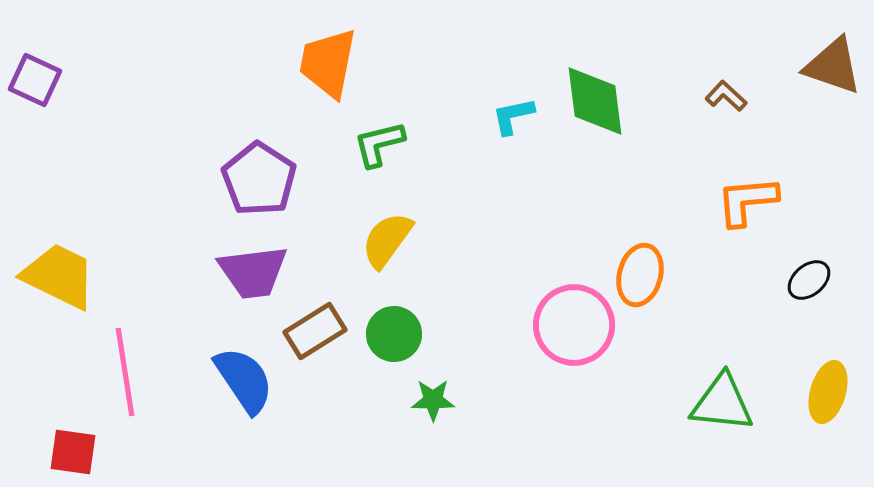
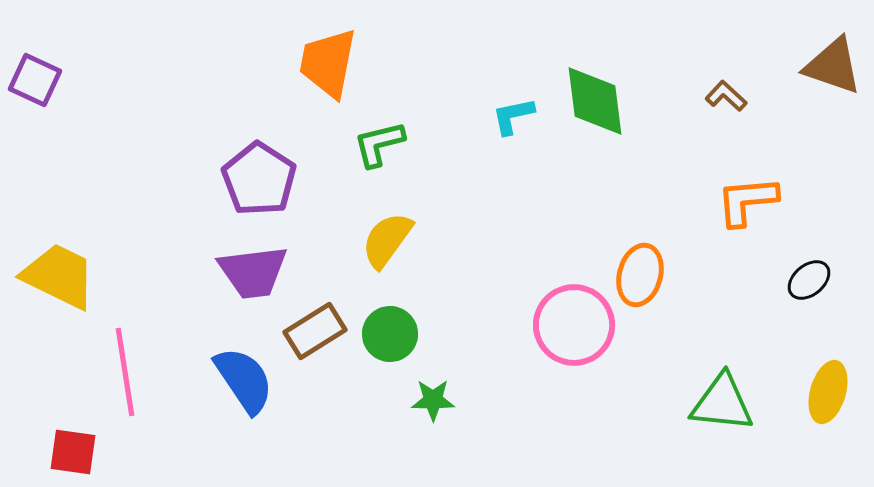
green circle: moved 4 px left
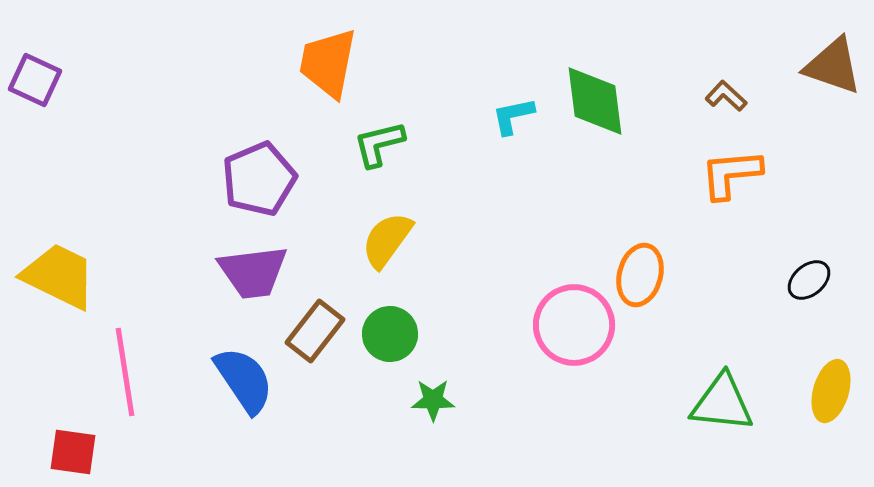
purple pentagon: rotated 16 degrees clockwise
orange L-shape: moved 16 px left, 27 px up
brown rectangle: rotated 20 degrees counterclockwise
yellow ellipse: moved 3 px right, 1 px up
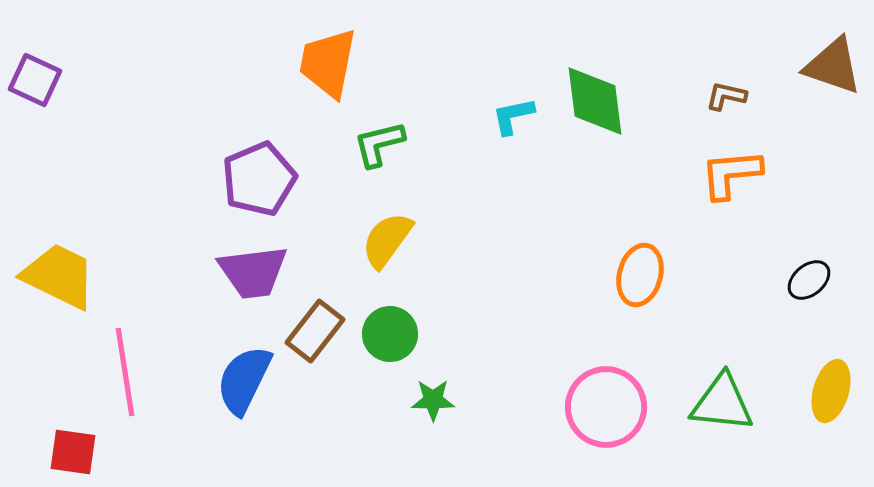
brown L-shape: rotated 30 degrees counterclockwise
pink circle: moved 32 px right, 82 px down
blue semicircle: rotated 120 degrees counterclockwise
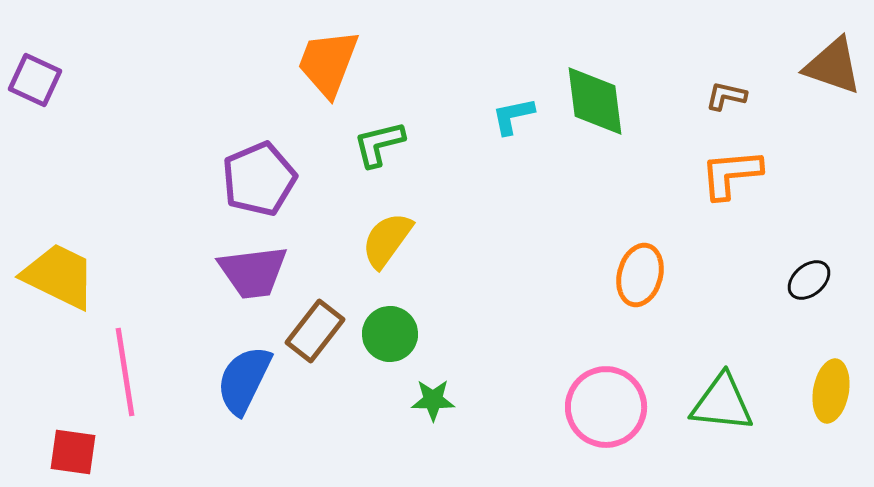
orange trapezoid: rotated 10 degrees clockwise
yellow ellipse: rotated 6 degrees counterclockwise
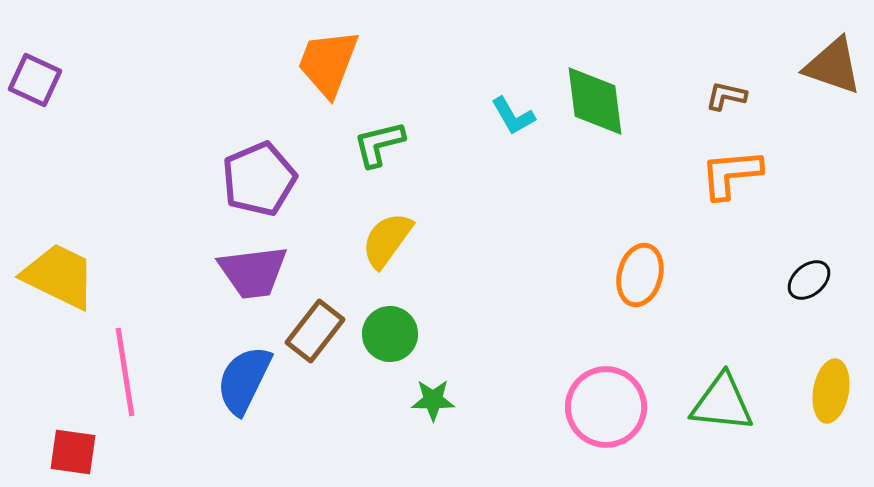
cyan L-shape: rotated 108 degrees counterclockwise
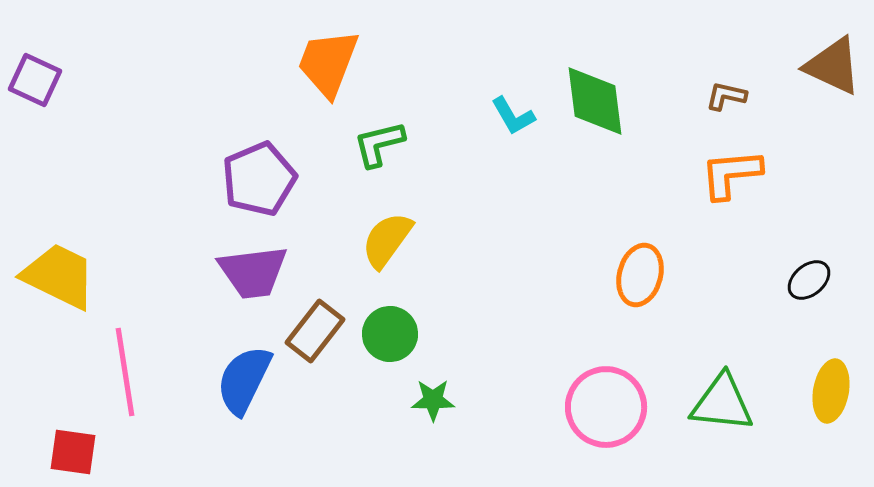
brown triangle: rotated 6 degrees clockwise
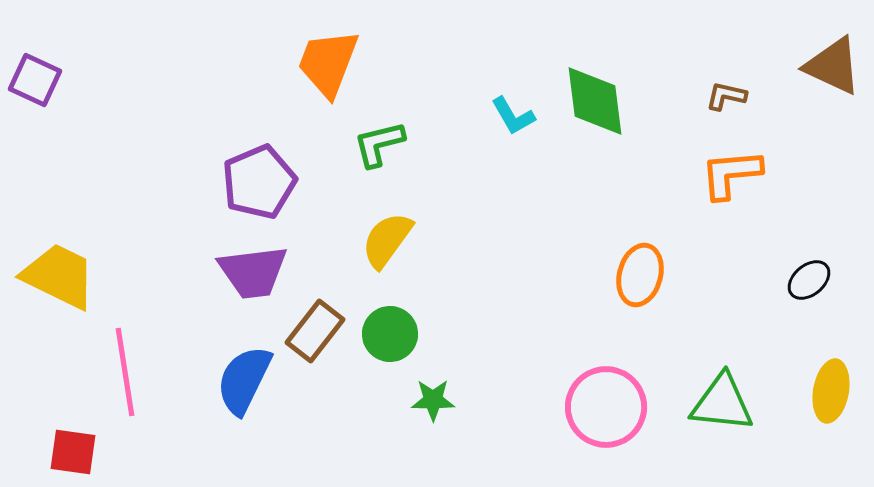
purple pentagon: moved 3 px down
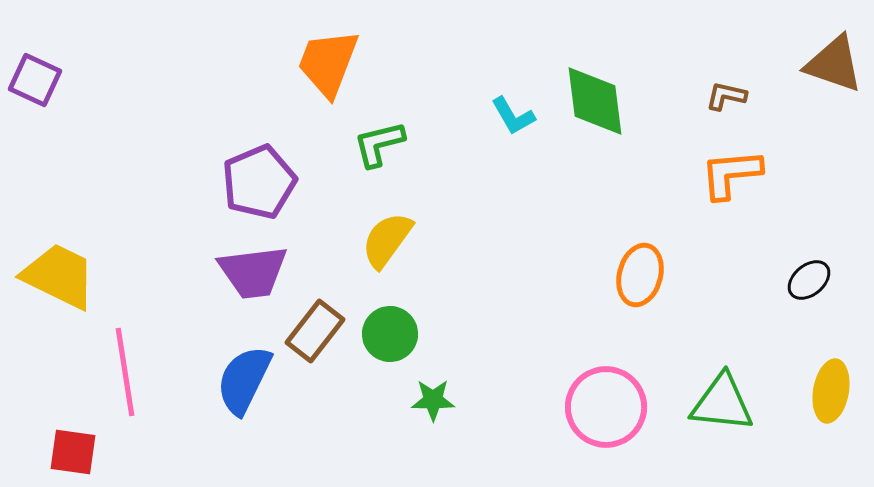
brown triangle: moved 1 px right, 2 px up; rotated 6 degrees counterclockwise
